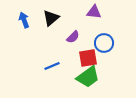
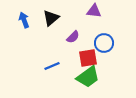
purple triangle: moved 1 px up
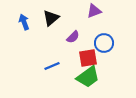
purple triangle: rotated 28 degrees counterclockwise
blue arrow: moved 2 px down
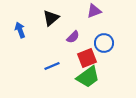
blue arrow: moved 4 px left, 8 px down
red square: moved 1 px left; rotated 12 degrees counterclockwise
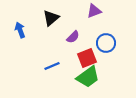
blue circle: moved 2 px right
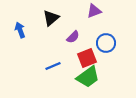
blue line: moved 1 px right
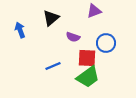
purple semicircle: rotated 64 degrees clockwise
red square: rotated 24 degrees clockwise
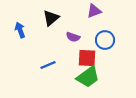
blue circle: moved 1 px left, 3 px up
blue line: moved 5 px left, 1 px up
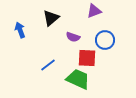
blue line: rotated 14 degrees counterclockwise
green trapezoid: moved 10 px left, 2 px down; rotated 120 degrees counterclockwise
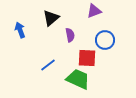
purple semicircle: moved 3 px left, 2 px up; rotated 120 degrees counterclockwise
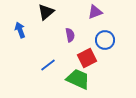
purple triangle: moved 1 px right, 1 px down
black triangle: moved 5 px left, 6 px up
red square: rotated 30 degrees counterclockwise
